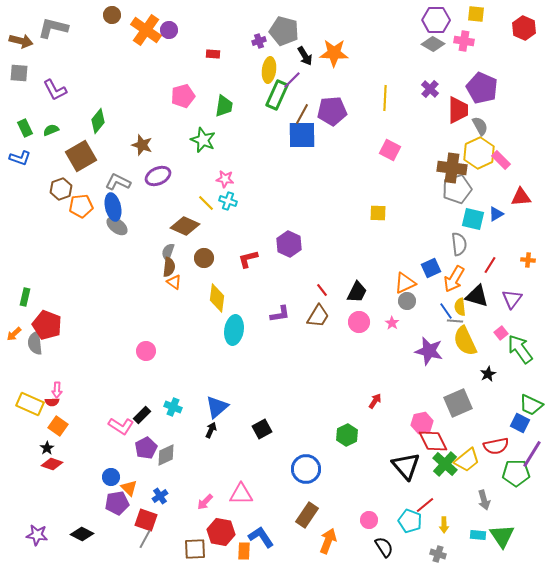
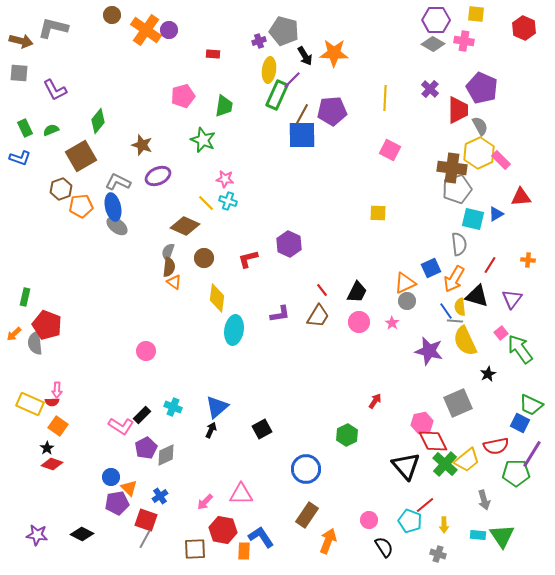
red hexagon at (221, 532): moved 2 px right, 2 px up
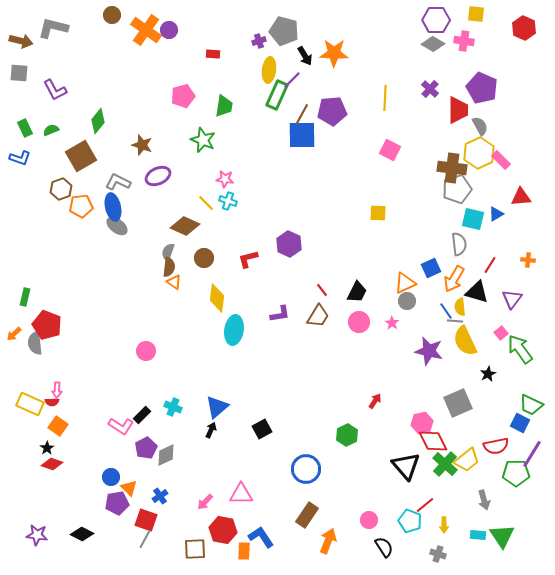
black triangle at (477, 296): moved 4 px up
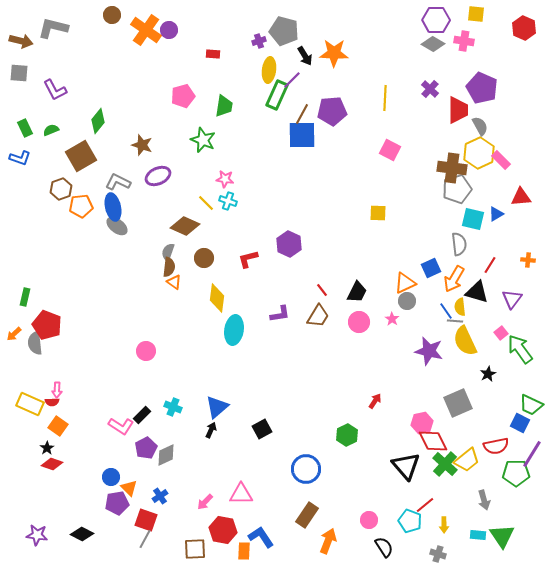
pink star at (392, 323): moved 4 px up
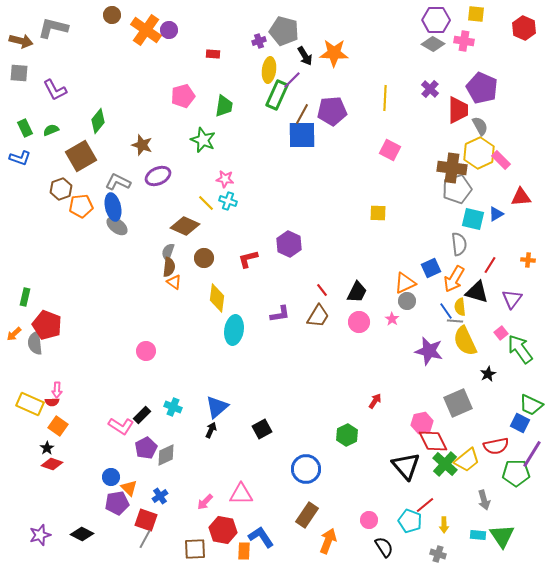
purple star at (37, 535): moved 3 px right; rotated 25 degrees counterclockwise
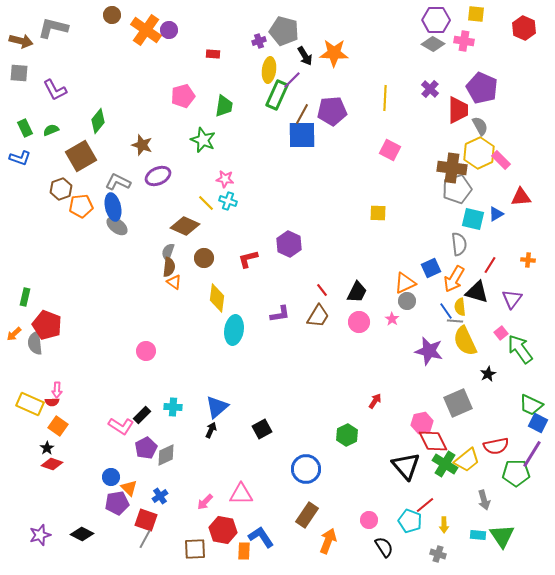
cyan cross at (173, 407): rotated 18 degrees counterclockwise
blue square at (520, 423): moved 18 px right
green cross at (445, 464): rotated 10 degrees counterclockwise
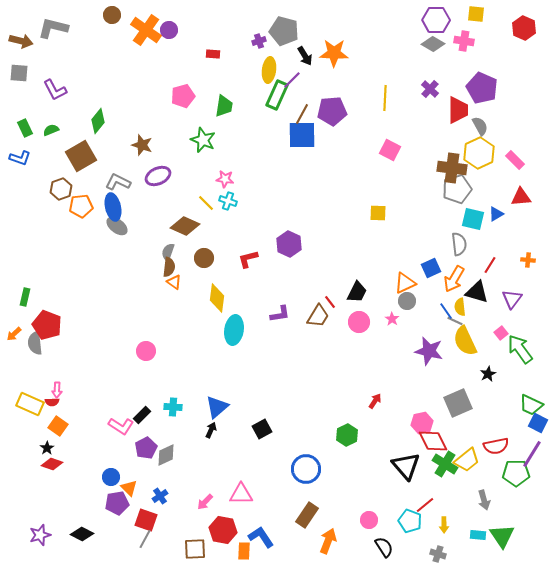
pink rectangle at (501, 160): moved 14 px right
red line at (322, 290): moved 8 px right, 12 px down
gray line at (455, 321): rotated 21 degrees clockwise
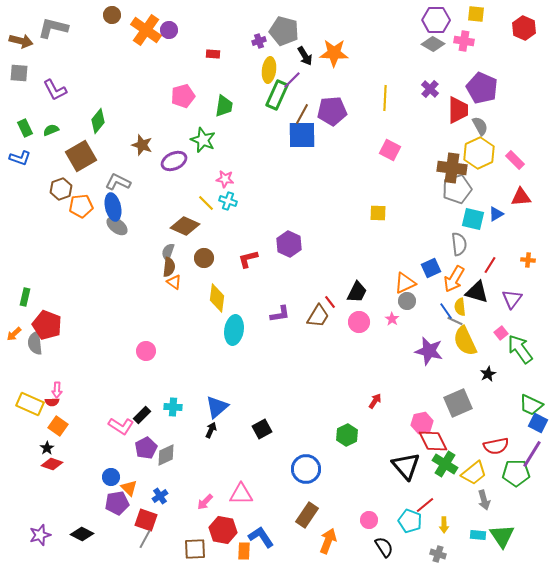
purple ellipse at (158, 176): moved 16 px right, 15 px up
yellow trapezoid at (467, 460): moved 7 px right, 13 px down
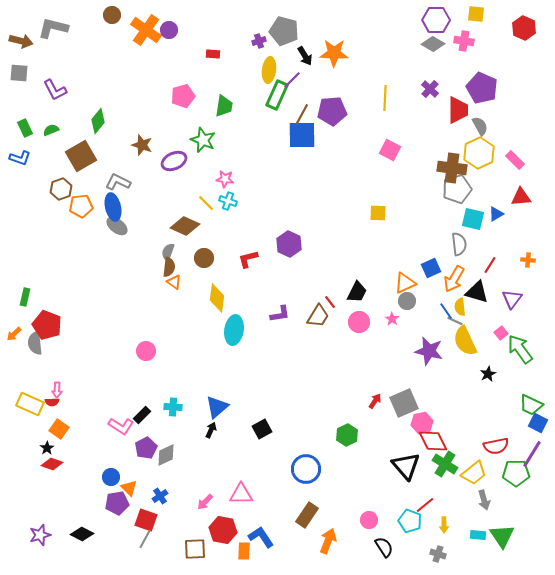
gray square at (458, 403): moved 54 px left
orange square at (58, 426): moved 1 px right, 3 px down
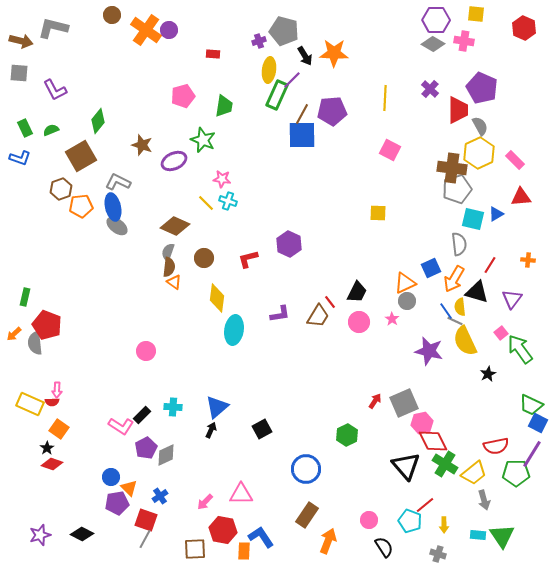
pink star at (225, 179): moved 3 px left
brown diamond at (185, 226): moved 10 px left
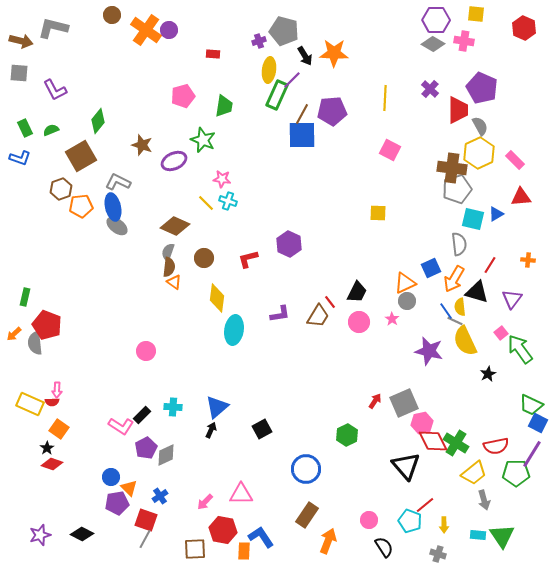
green cross at (445, 464): moved 11 px right, 21 px up
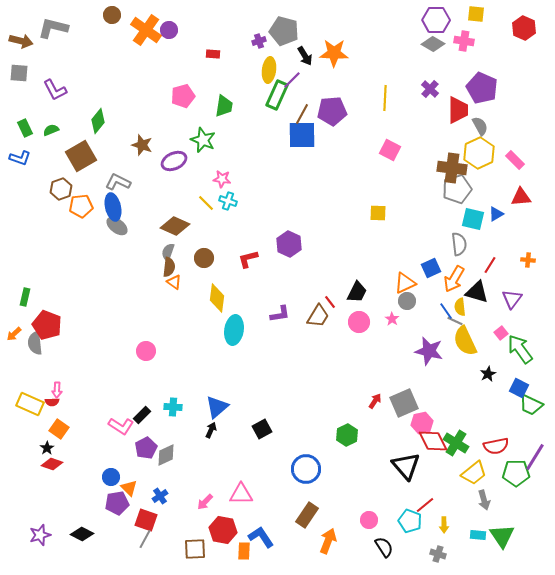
blue square at (538, 423): moved 19 px left, 35 px up
purple line at (532, 454): moved 3 px right, 3 px down
